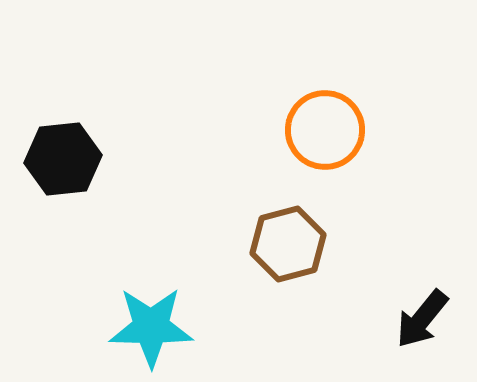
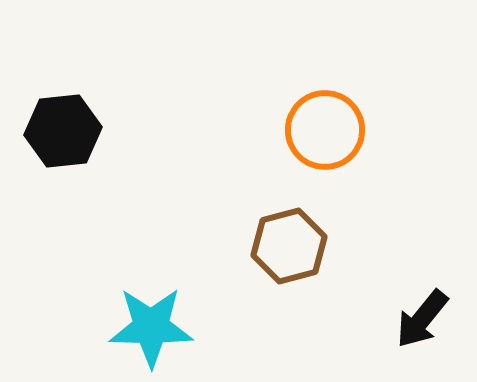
black hexagon: moved 28 px up
brown hexagon: moved 1 px right, 2 px down
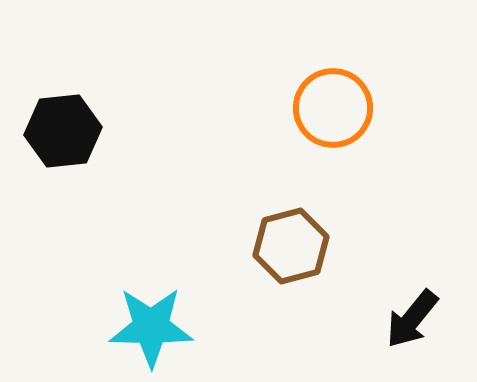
orange circle: moved 8 px right, 22 px up
brown hexagon: moved 2 px right
black arrow: moved 10 px left
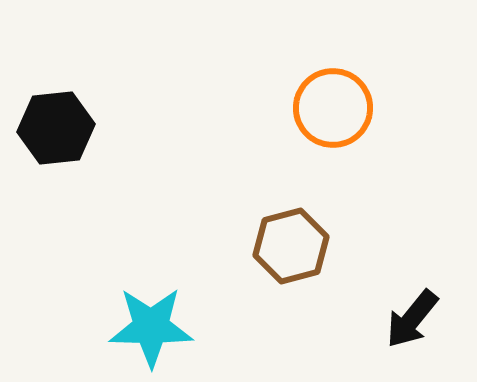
black hexagon: moved 7 px left, 3 px up
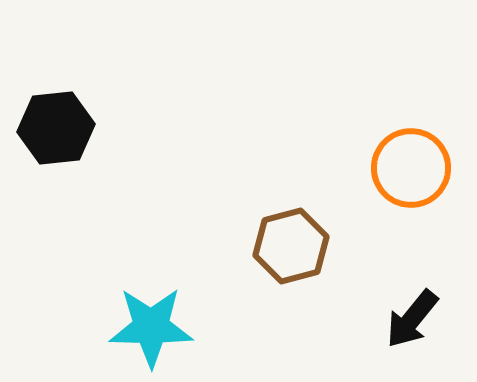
orange circle: moved 78 px right, 60 px down
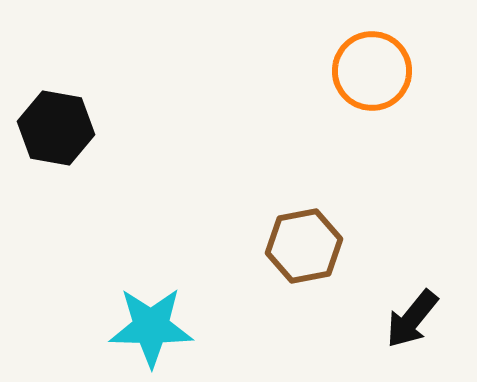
black hexagon: rotated 16 degrees clockwise
orange circle: moved 39 px left, 97 px up
brown hexagon: moved 13 px right; rotated 4 degrees clockwise
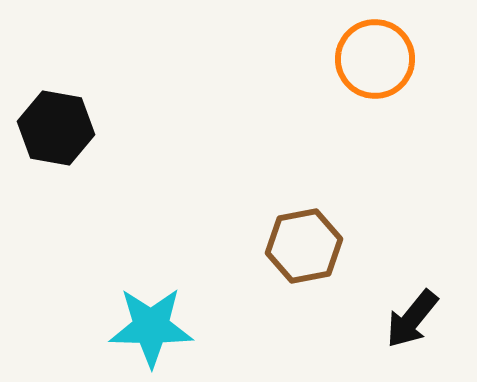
orange circle: moved 3 px right, 12 px up
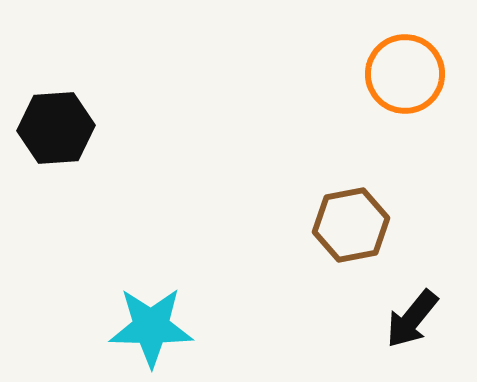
orange circle: moved 30 px right, 15 px down
black hexagon: rotated 14 degrees counterclockwise
brown hexagon: moved 47 px right, 21 px up
